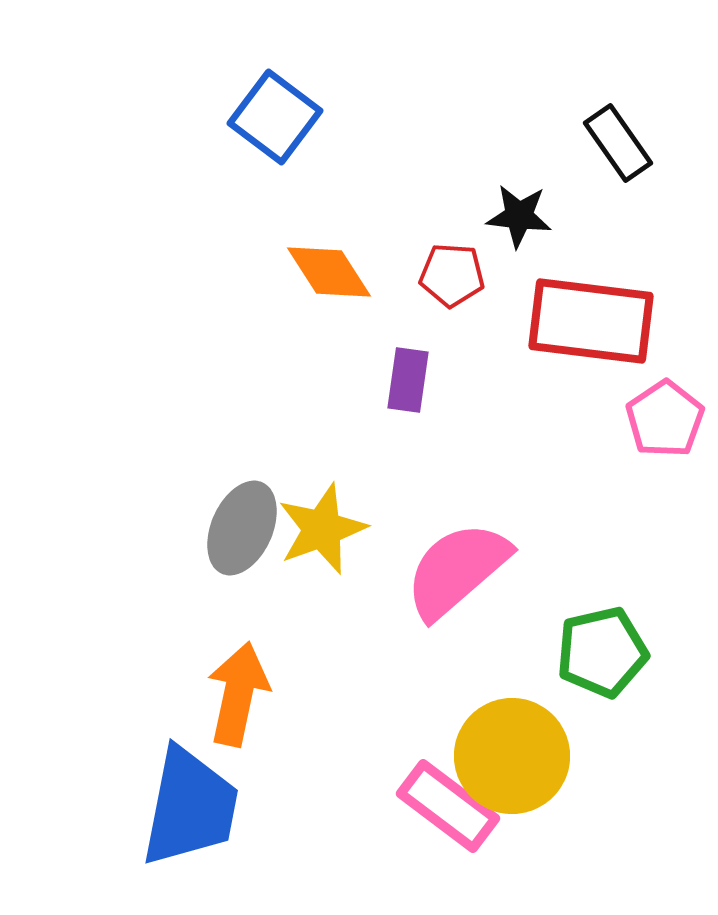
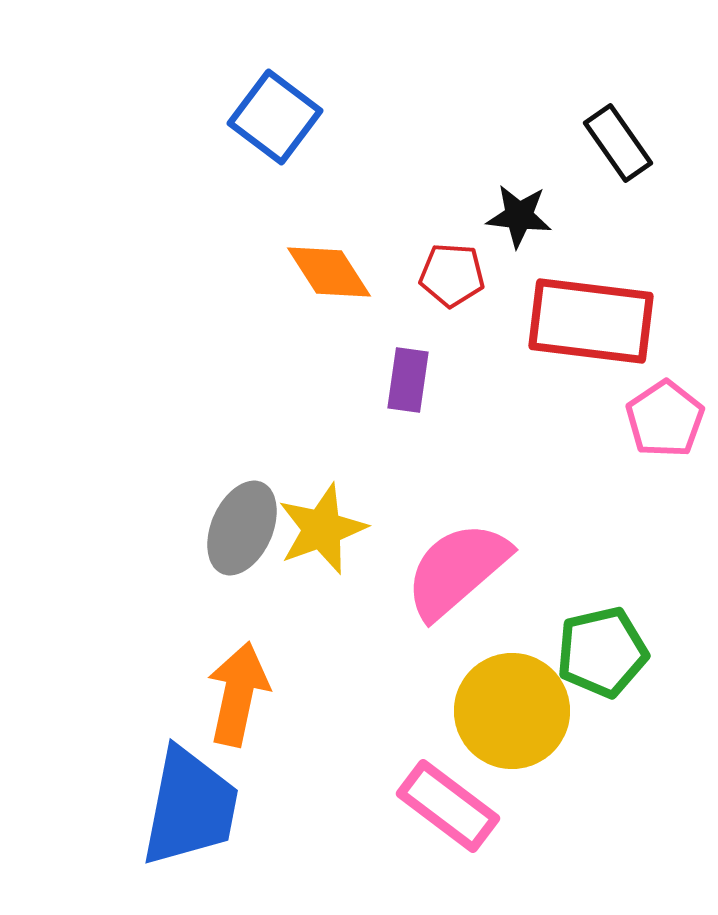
yellow circle: moved 45 px up
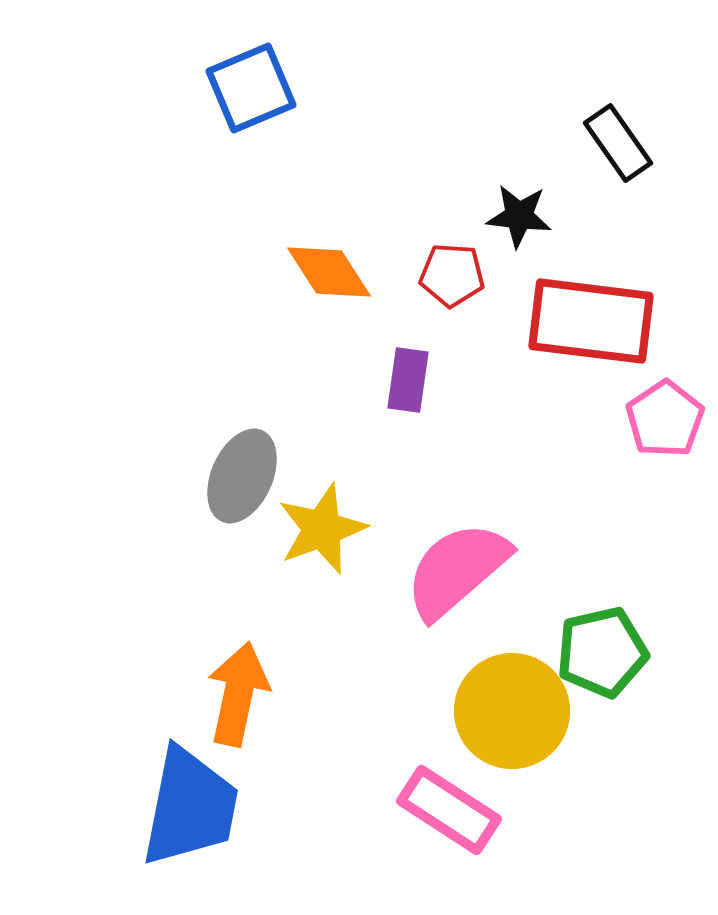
blue square: moved 24 px left, 29 px up; rotated 30 degrees clockwise
gray ellipse: moved 52 px up
pink rectangle: moved 1 px right, 4 px down; rotated 4 degrees counterclockwise
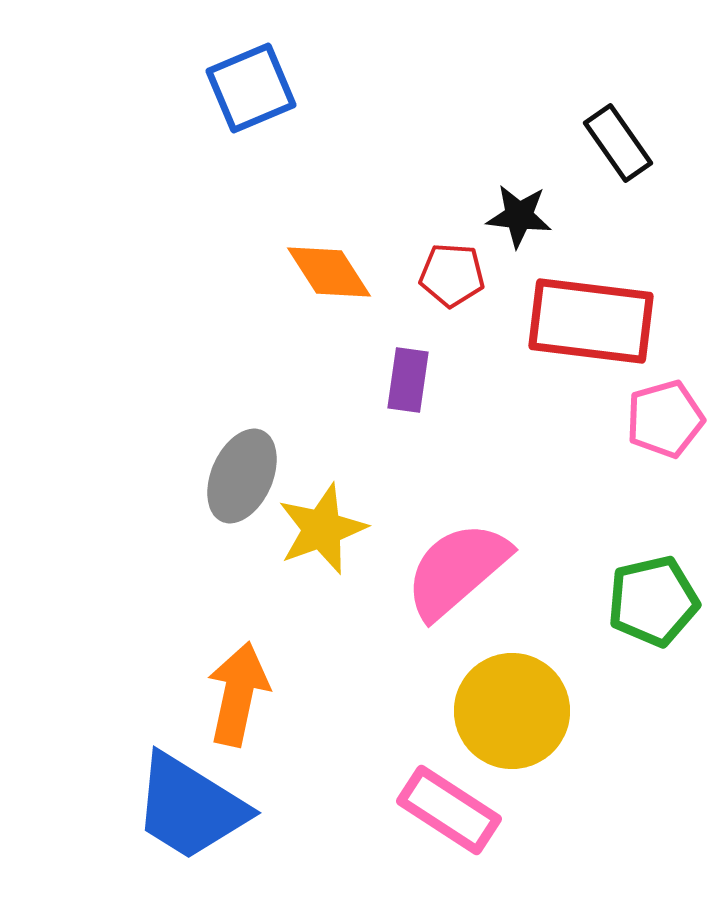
pink pentagon: rotated 18 degrees clockwise
green pentagon: moved 51 px right, 51 px up
blue trapezoid: rotated 111 degrees clockwise
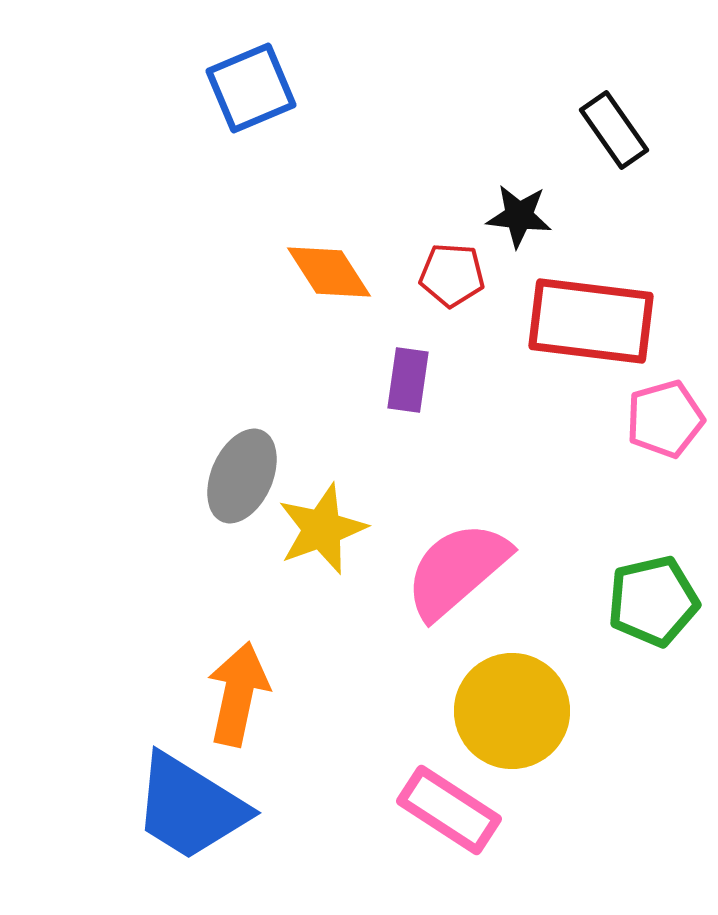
black rectangle: moved 4 px left, 13 px up
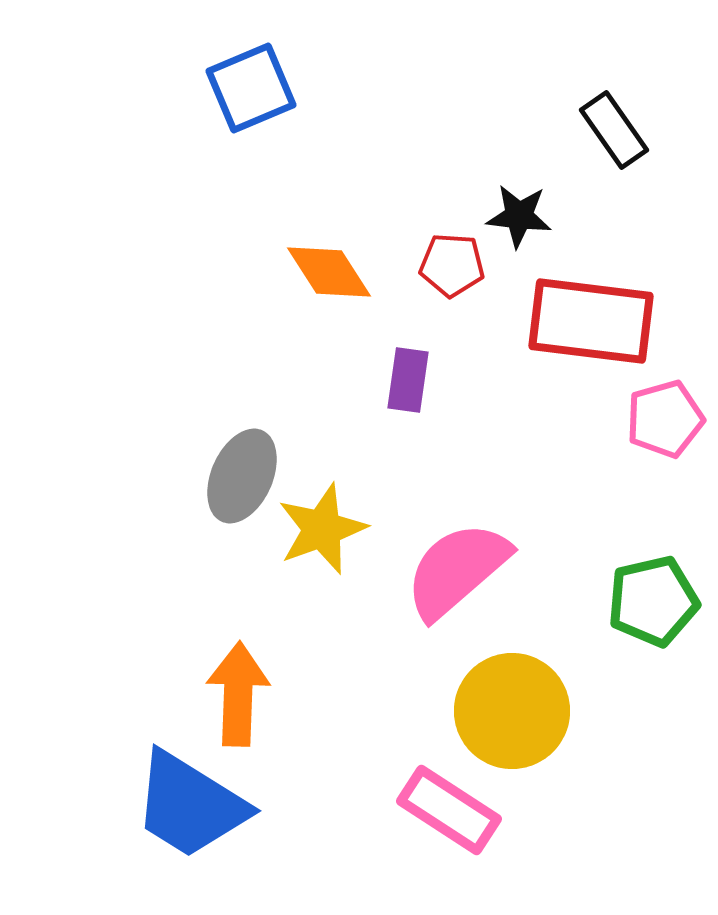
red pentagon: moved 10 px up
orange arrow: rotated 10 degrees counterclockwise
blue trapezoid: moved 2 px up
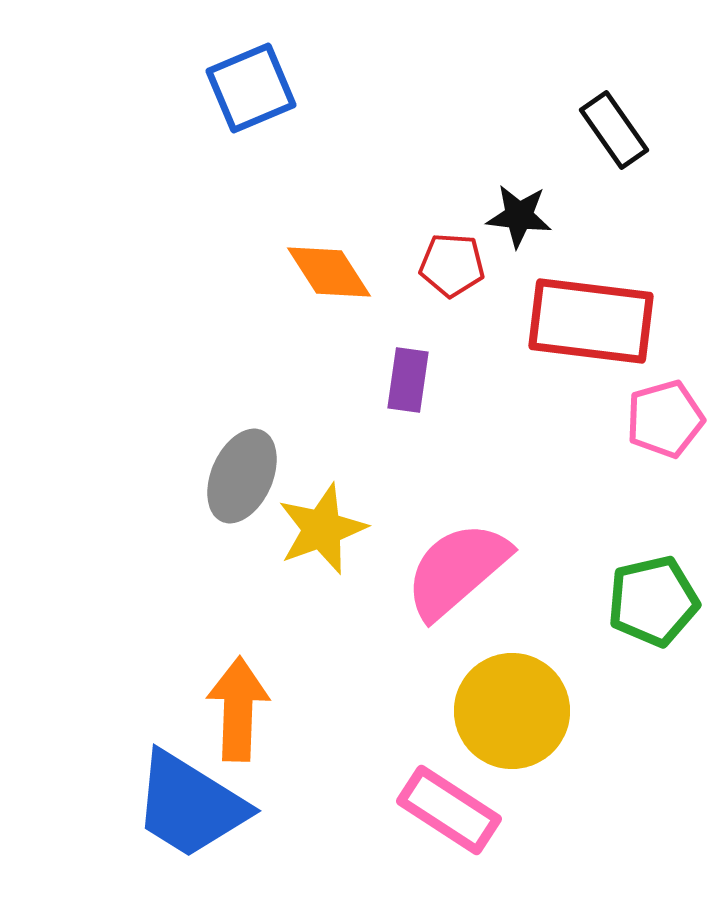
orange arrow: moved 15 px down
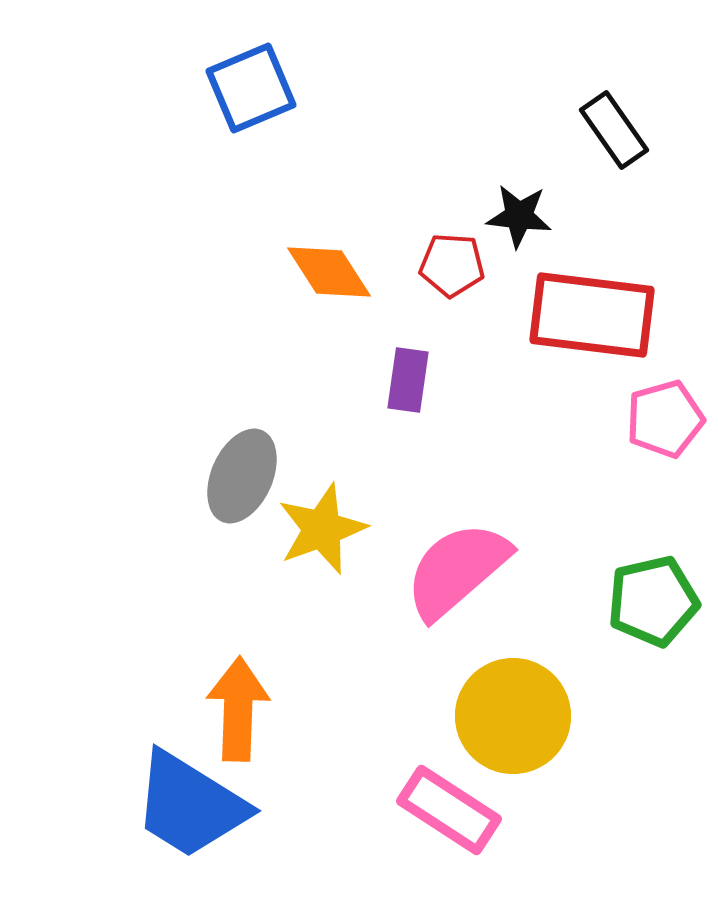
red rectangle: moved 1 px right, 6 px up
yellow circle: moved 1 px right, 5 px down
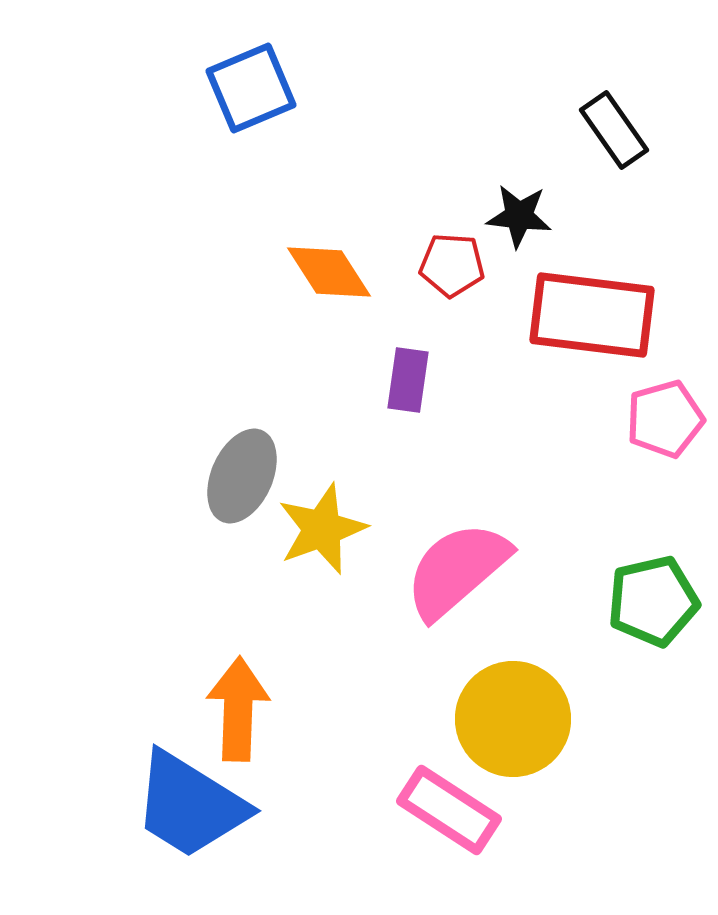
yellow circle: moved 3 px down
